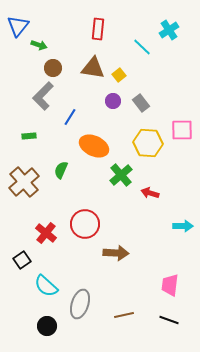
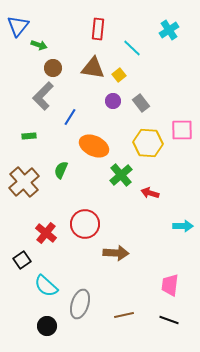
cyan line: moved 10 px left, 1 px down
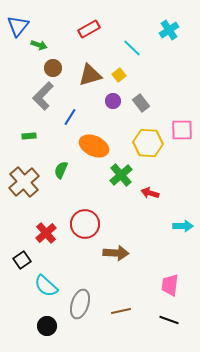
red rectangle: moved 9 px left; rotated 55 degrees clockwise
brown triangle: moved 3 px left, 7 px down; rotated 25 degrees counterclockwise
red cross: rotated 10 degrees clockwise
brown line: moved 3 px left, 4 px up
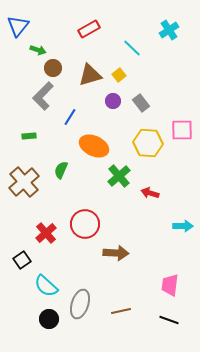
green arrow: moved 1 px left, 5 px down
green cross: moved 2 px left, 1 px down
black circle: moved 2 px right, 7 px up
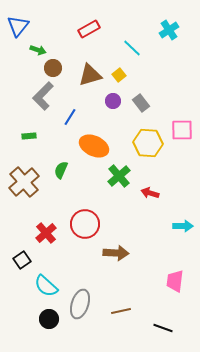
pink trapezoid: moved 5 px right, 4 px up
black line: moved 6 px left, 8 px down
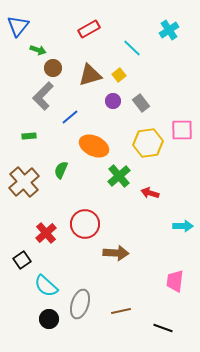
blue line: rotated 18 degrees clockwise
yellow hexagon: rotated 12 degrees counterclockwise
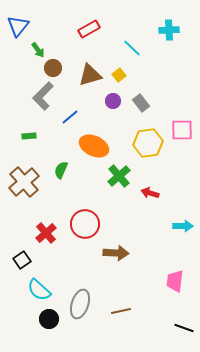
cyan cross: rotated 30 degrees clockwise
green arrow: rotated 35 degrees clockwise
cyan semicircle: moved 7 px left, 4 px down
black line: moved 21 px right
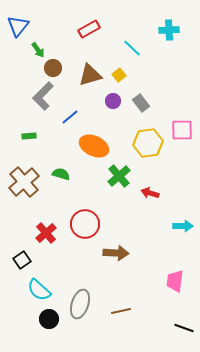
green semicircle: moved 4 px down; rotated 84 degrees clockwise
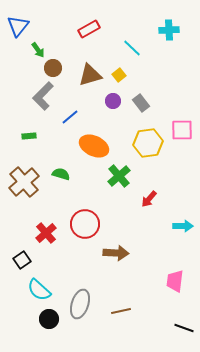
red arrow: moved 1 px left, 6 px down; rotated 66 degrees counterclockwise
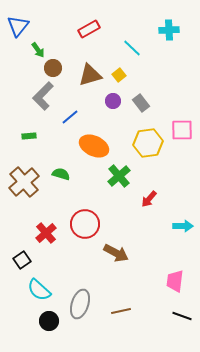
brown arrow: rotated 25 degrees clockwise
black circle: moved 2 px down
black line: moved 2 px left, 12 px up
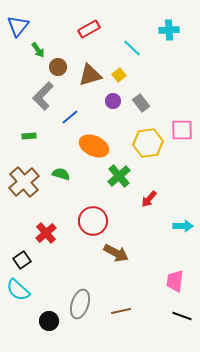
brown circle: moved 5 px right, 1 px up
red circle: moved 8 px right, 3 px up
cyan semicircle: moved 21 px left
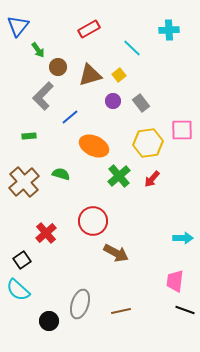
red arrow: moved 3 px right, 20 px up
cyan arrow: moved 12 px down
black line: moved 3 px right, 6 px up
